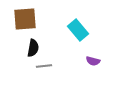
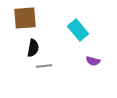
brown square: moved 1 px up
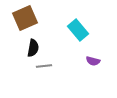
brown square: rotated 20 degrees counterclockwise
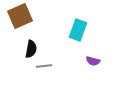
brown square: moved 5 px left, 2 px up
cyan rectangle: rotated 60 degrees clockwise
black semicircle: moved 2 px left, 1 px down
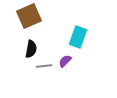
brown square: moved 9 px right
cyan rectangle: moved 7 px down
purple semicircle: moved 28 px left; rotated 120 degrees clockwise
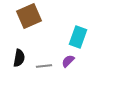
black semicircle: moved 12 px left, 9 px down
purple semicircle: moved 3 px right
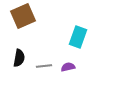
brown square: moved 6 px left
purple semicircle: moved 6 px down; rotated 32 degrees clockwise
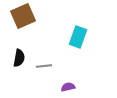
purple semicircle: moved 20 px down
